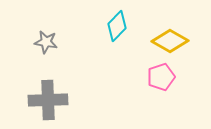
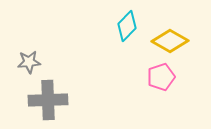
cyan diamond: moved 10 px right
gray star: moved 17 px left, 20 px down; rotated 15 degrees counterclockwise
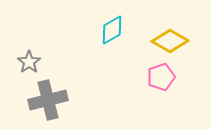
cyan diamond: moved 15 px left, 4 px down; rotated 16 degrees clockwise
gray star: rotated 30 degrees counterclockwise
gray cross: rotated 12 degrees counterclockwise
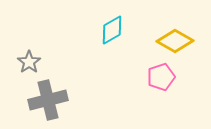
yellow diamond: moved 5 px right
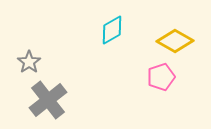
gray cross: rotated 24 degrees counterclockwise
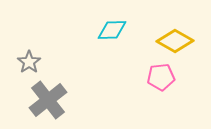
cyan diamond: rotated 28 degrees clockwise
pink pentagon: rotated 12 degrees clockwise
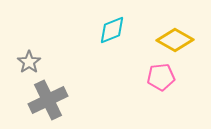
cyan diamond: rotated 20 degrees counterclockwise
yellow diamond: moved 1 px up
gray cross: rotated 12 degrees clockwise
